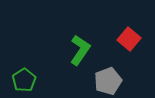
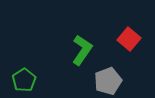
green L-shape: moved 2 px right
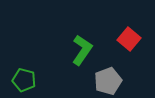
green pentagon: rotated 25 degrees counterclockwise
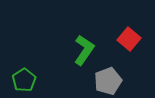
green L-shape: moved 2 px right
green pentagon: rotated 25 degrees clockwise
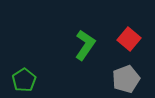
green L-shape: moved 1 px right, 5 px up
gray pentagon: moved 18 px right, 2 px up
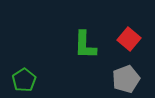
green L-shape: rotated 148 degrees clockwise
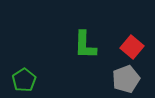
red square: moved 3 px right, 8 px down
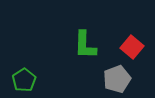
gray pentagon: moved 9 px left
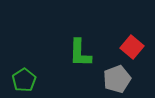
green L-shape: moved 5 px left, 8 px down
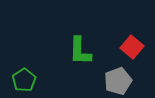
green L-shape: moved 2 px up
gray pentagon: moved 1 px right, 2 px down
